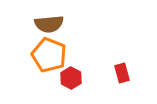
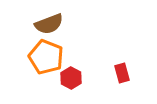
brown semicircle: rotated 16 degrees counterclockwise
orange pentagon: moved 3 px left, 2 px down
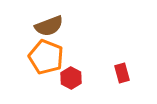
brown semicircle: moved 2 px down
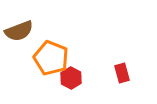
brown semicircle: moved 30 px left, 5 px down
orange pentagon: moved 5 px right, 1 px down
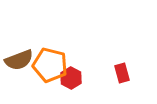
brown semicircle: moved 29 px down
orange pentagon: moved 1 px left, 7 px down; rotated 8 degrees counterclockwise
